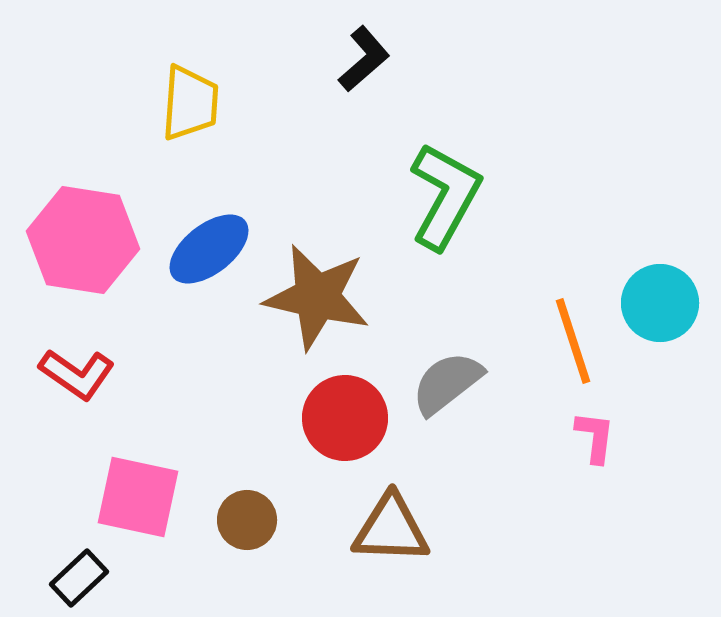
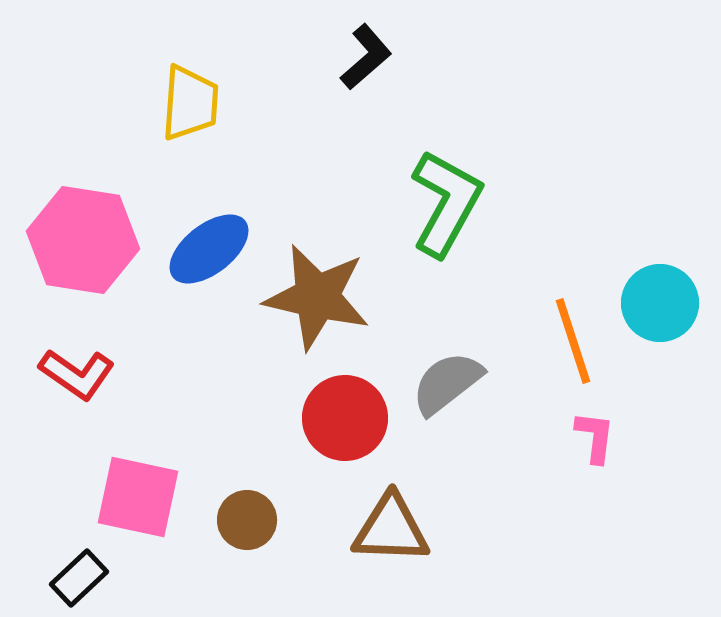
black L-shape: moved 2 px right, 2 px up
green L-shape: moved 1 px right, 7 px down
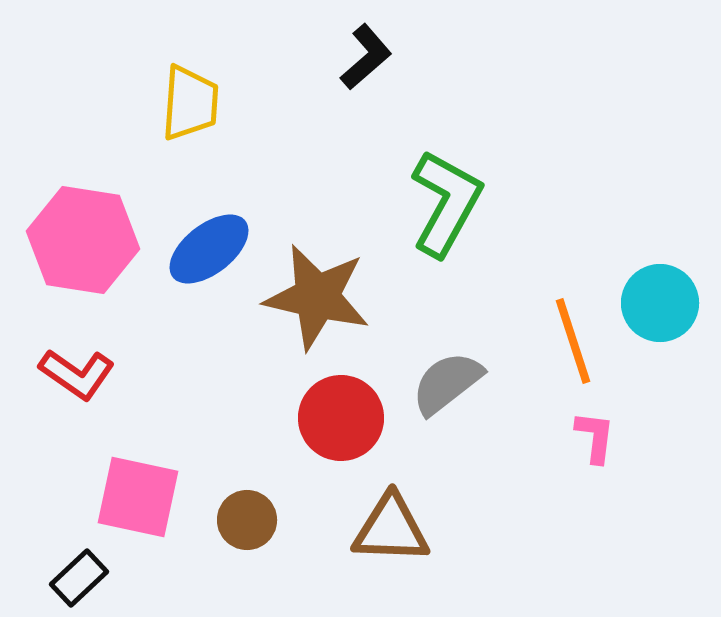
red circle: moved 4 px left
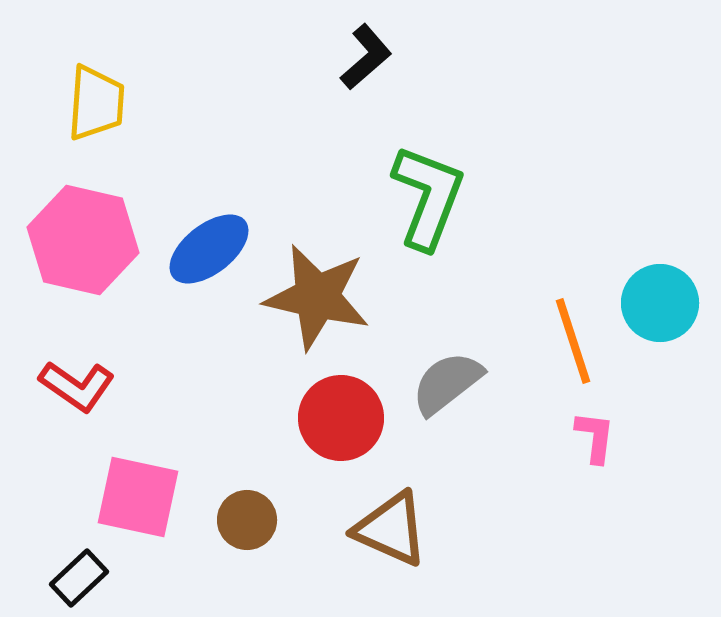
yellow trapezoid: moved 94 px left
green L-shape: moved 18 px left, 6 px up; rotated 8 degrees counterclockwise
pink hexagon: rotated 4 degrees clockwise
red L-shape: moved 12 px down
brown triangle: rotated 22 degrees clockwise
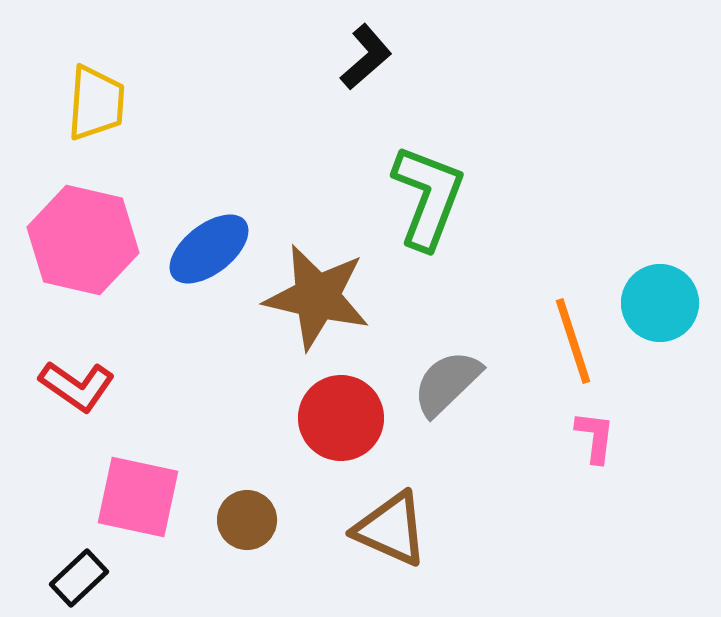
gray semicircle: rotated 6 degrees counterclockwise
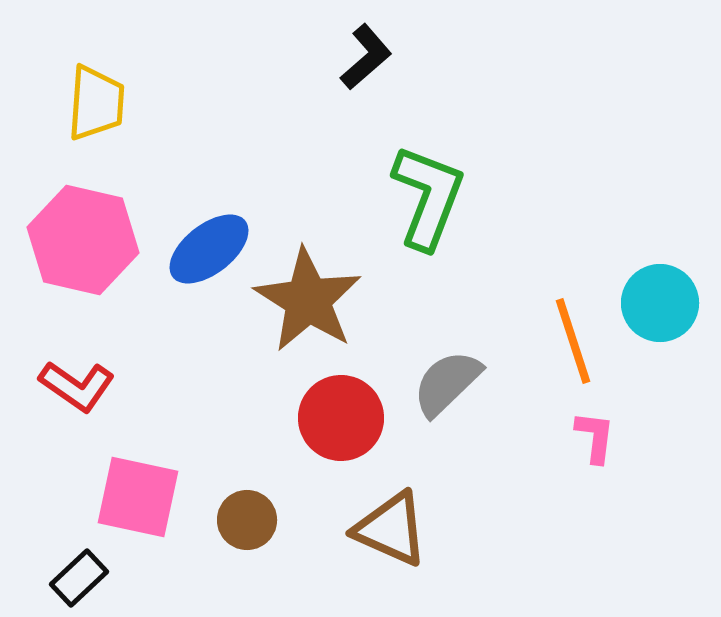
brown star: moved 9 px left, 3 px down; rotated 19 degrees clockwise
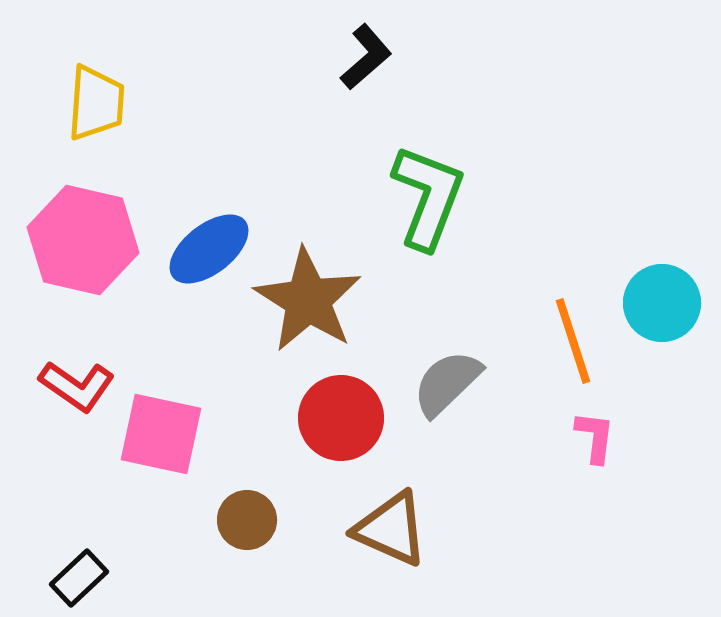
cyan circle: moved 2 px right
pink square: moved 23 px right, 63 px up
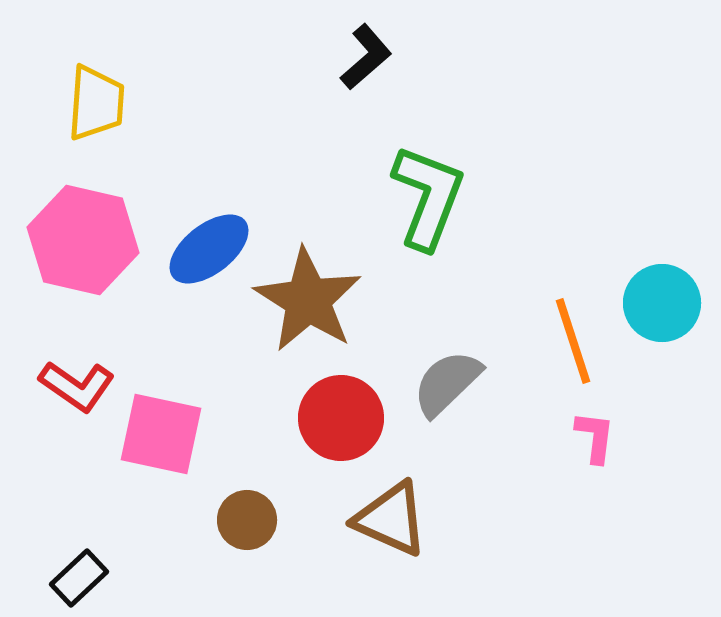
brown triangle: moved 10 px up
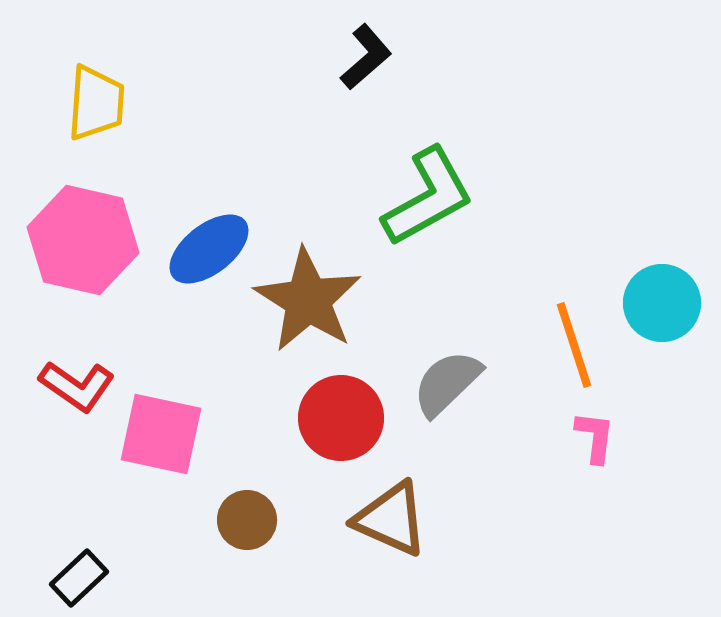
green L-shape: rotated 40 degrees clockwise
orange line: moved 1 px right, 4 px down
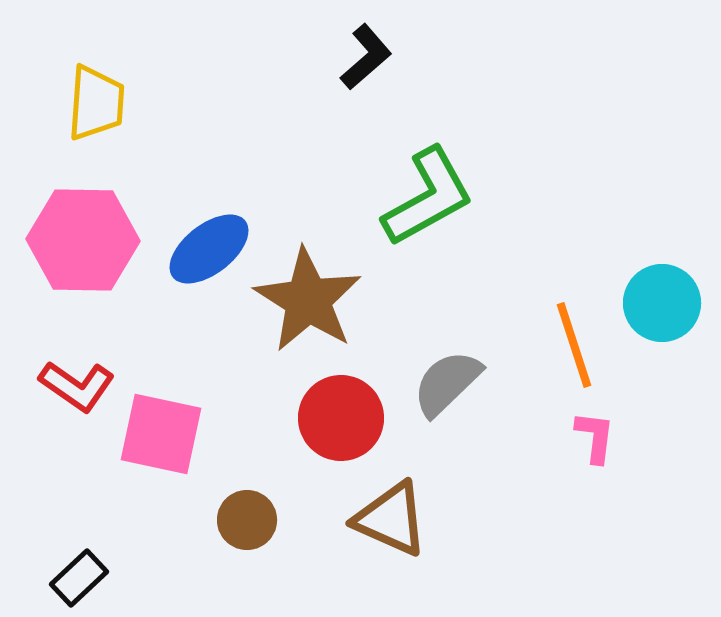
pink hexagon: rotated 12 degrees counterclockwise
